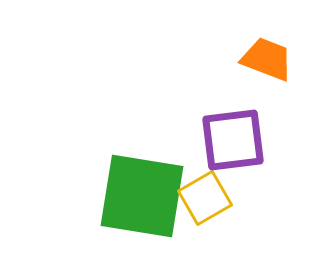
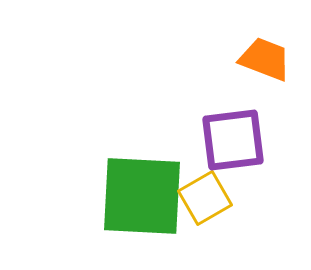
orange trapezoid: moved 2 px left
green square: rotated 6 degrees counterclockwise
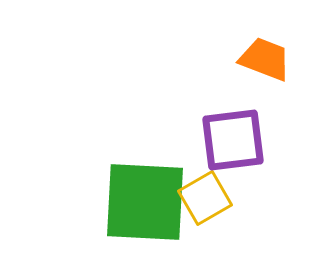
green square: moved 3 px right, 6 px down
